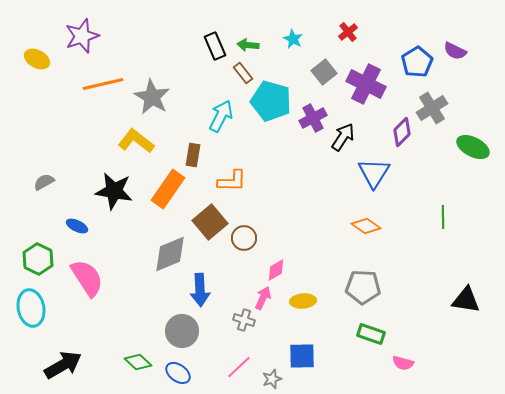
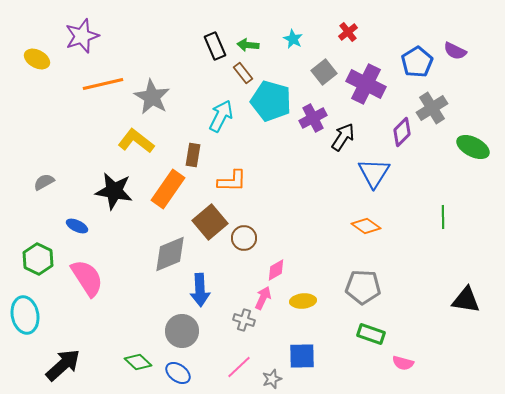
cyan ellipse at (31, 308): moved 6 px left, 7 px down
black arrow at (63, 365): rotated 12 degrees counterclockwise
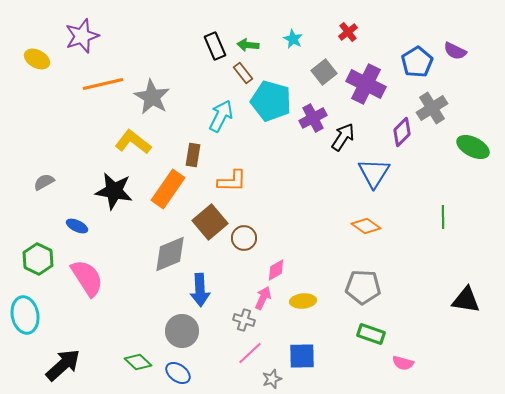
yellow L-shape at (136, 141): moved 3 px left, 1 px down
pink line at (239, 367): moved 11 px right, 14 px up
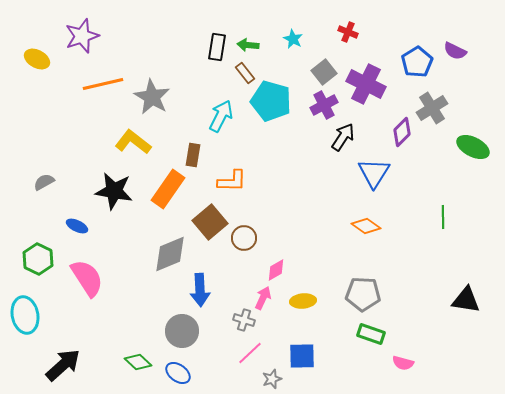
red cross at (348, 32): rotated 30 degrees counterclockwise
black rectangle at (215, 46): moved 2 px right, 1 px down; rotated 32 degrees clockwise
brown rectangle at (243, 73): moved 2 px right
purple cross at (313, 118): moved 11 px right, 13 px up
gray pentagon at (363, 287): moved 7 px down
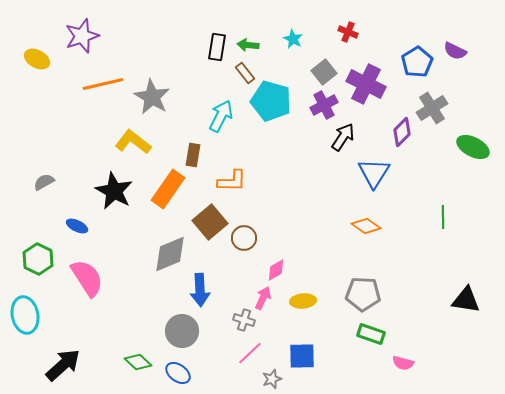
black star at (114, 191): rotated 18 degrees clockwise
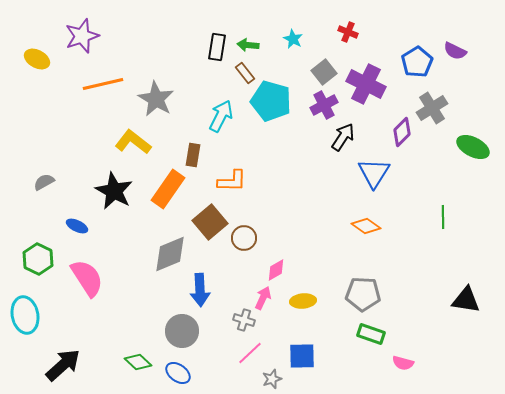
gray star at (152, 97): moved 4 px right, 2 px down
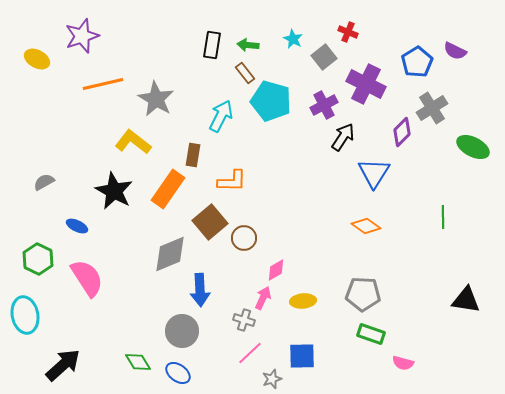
black rectangle at (217, 47): moved 5 px left, 2 px up
gray square at (324, 72): moved 15 px up
green diamond at (138, 362): rotated 16 degrees clockwise
